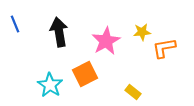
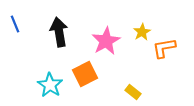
yellow star: rotated 24 degrees counterclockwise
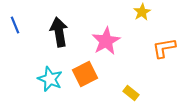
blue line: moved 1 px down
yellow star: moved 20 px up
cyan star: moved 6 px up; rotated 10 degrees counterclockwise
yellow rectangle: moved 2 px left, 1 px down
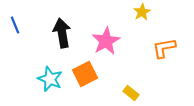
black arrow: moved 3 px right, 1 px down
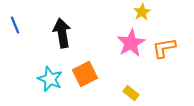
pink star: moved 25 px right, 2 px down
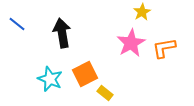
blue line: moved 2 px right, 1 px up; rotated 30 degrees counterclockwise
yellow rectangle: moved 26 px left
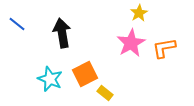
yellow star: moved 3 px left, 1 px down
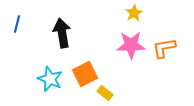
yellow star: moved 5 px left
blue line: rotated 66 degrees clockwise
pink star: moved 2 px down; rotated 28 degrees clockwise
